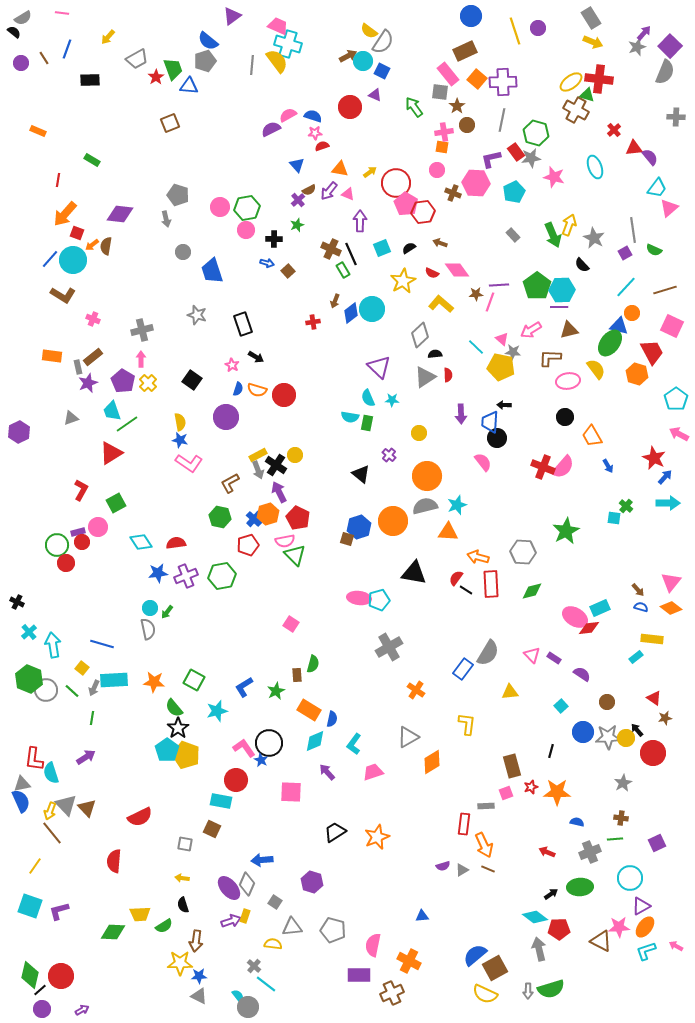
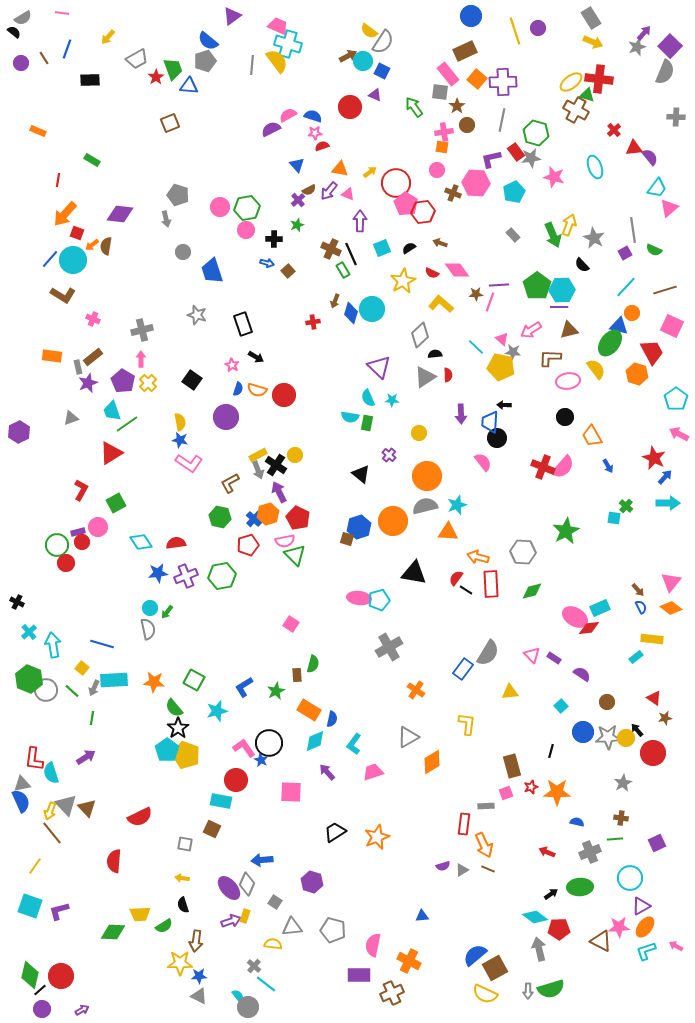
blue diamond at (351, 313): rotated 35 degrees counterclockwise
blue semicircle at (641, 607): rotated 48 degrees clockwise
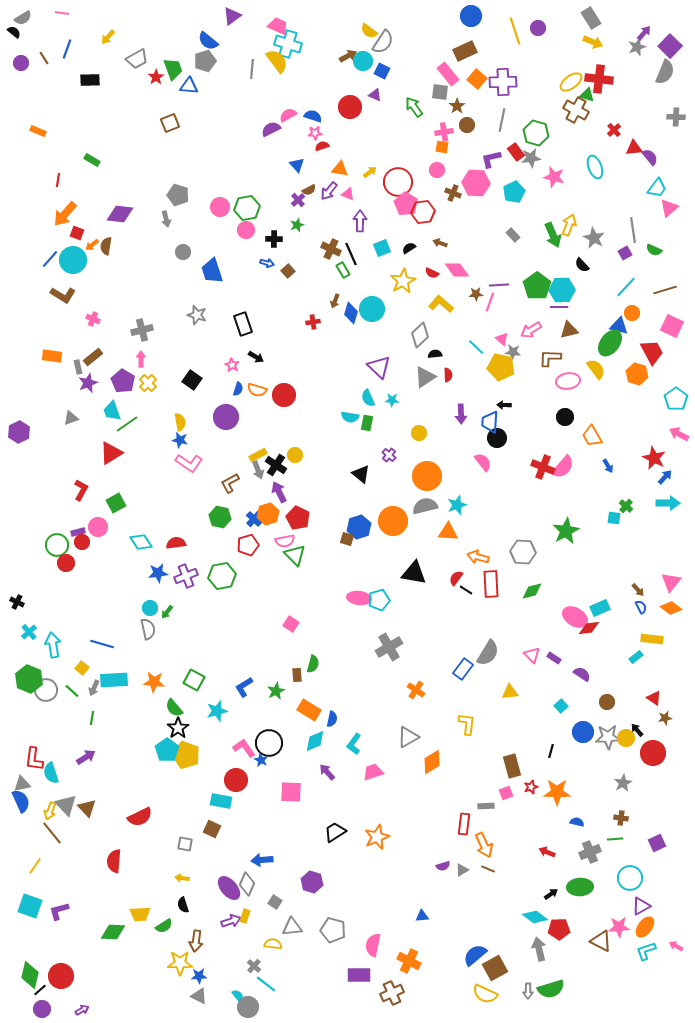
gray line at (252, 65): moved 4 px down
red circle at (396, 183): moved 2 px right, 1 px up
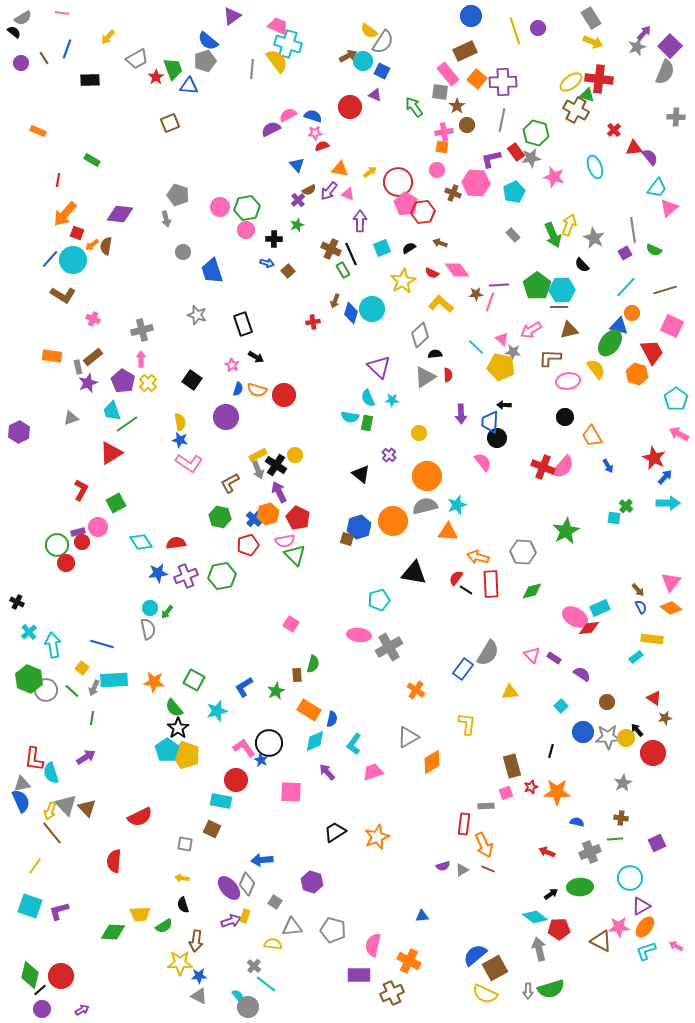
pink ellipse at (359, 598): moved 37 px down
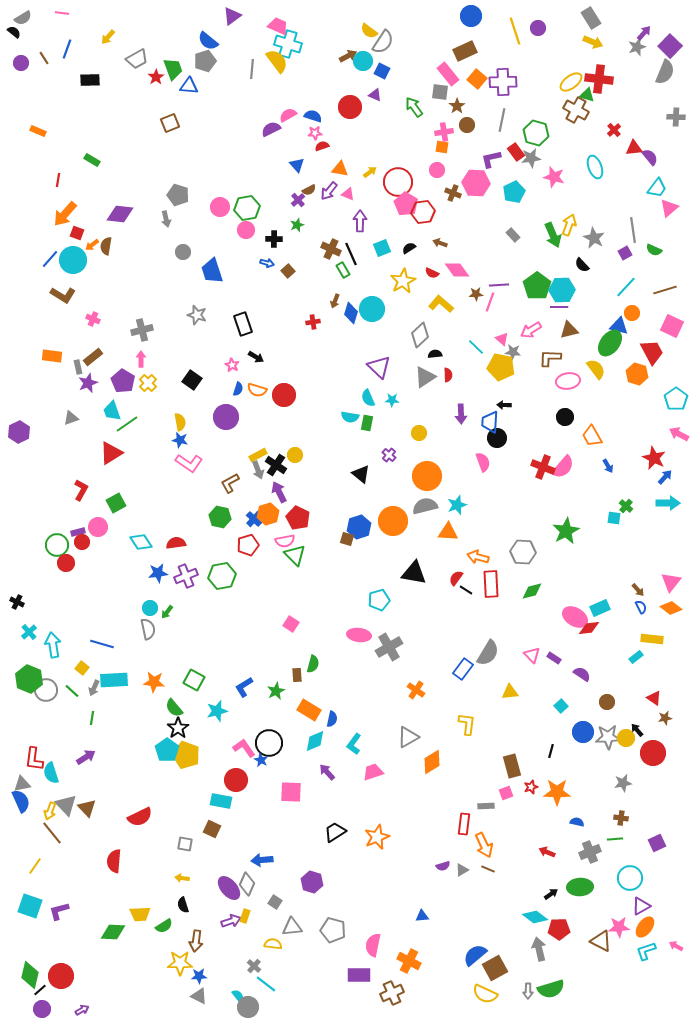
pink semicircle at (483, 462): rotated 18 degrees clockwise
gray star at (623, 783): rotated 18 degrees clockwise
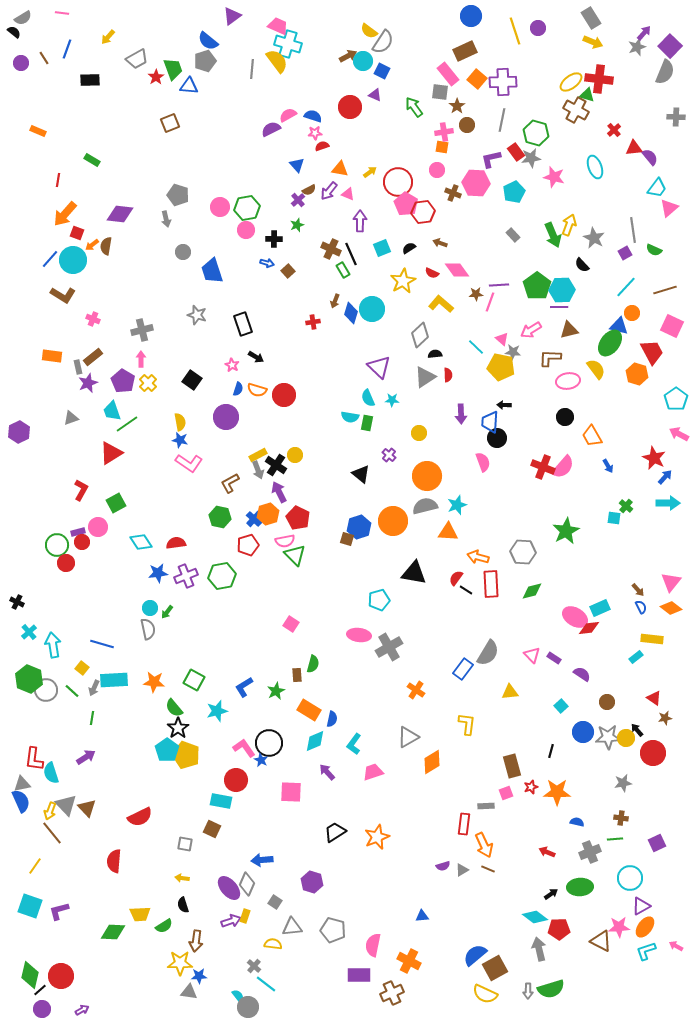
gray triangle at (199, 996): moved 10 px left, 4 px up; rotated 18 degrees counterclockwise
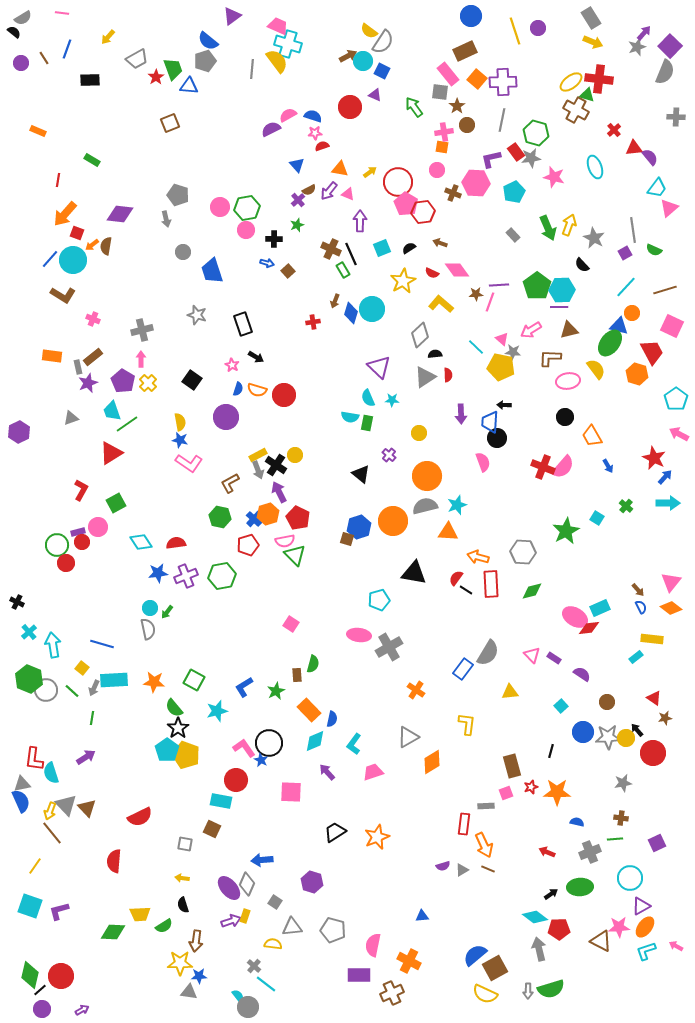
green arrow at (553, 235): moved 5 px left, 7 px up
cyan square at (614, 518): moved 17 px left; rotated 24 degrees clockwise
orange rectangle at (309, 710): rotated 15 degrees clockwise
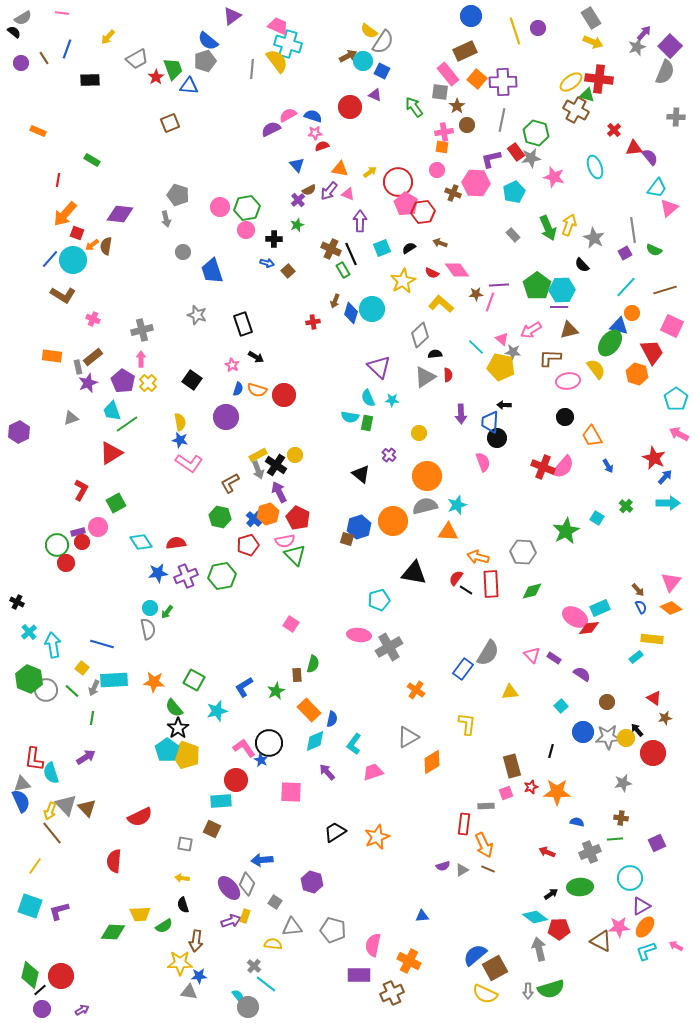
cyan rectangle at (221, 801): rotated 15 degrees counterclockwise
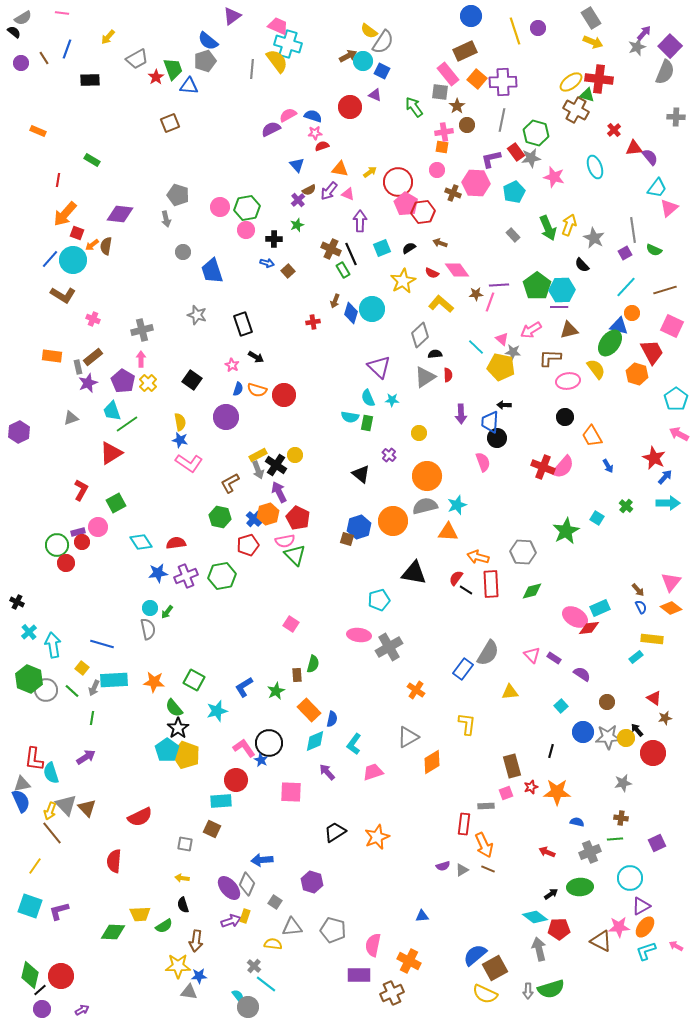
yellow star at (180, 963): moved 2 px left, 3 px down
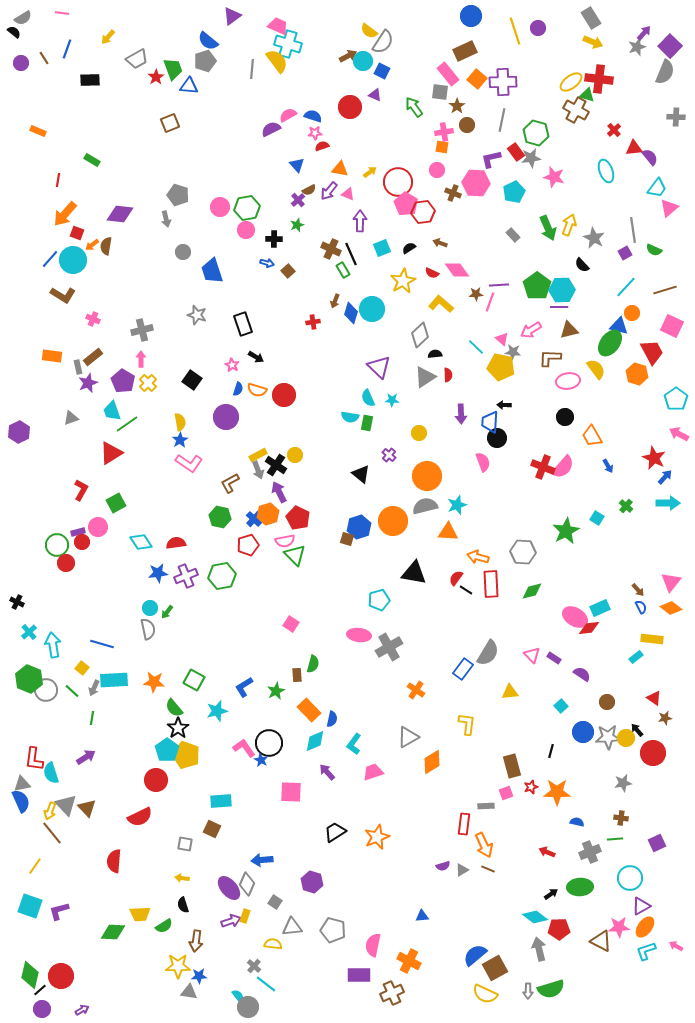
cyan ellipse at (595, 167): moved 11 px right, 4 px down
blue star at (180, 440): rotated 28 degrees clockwise
red circle at (236, 780): moved 80 px left
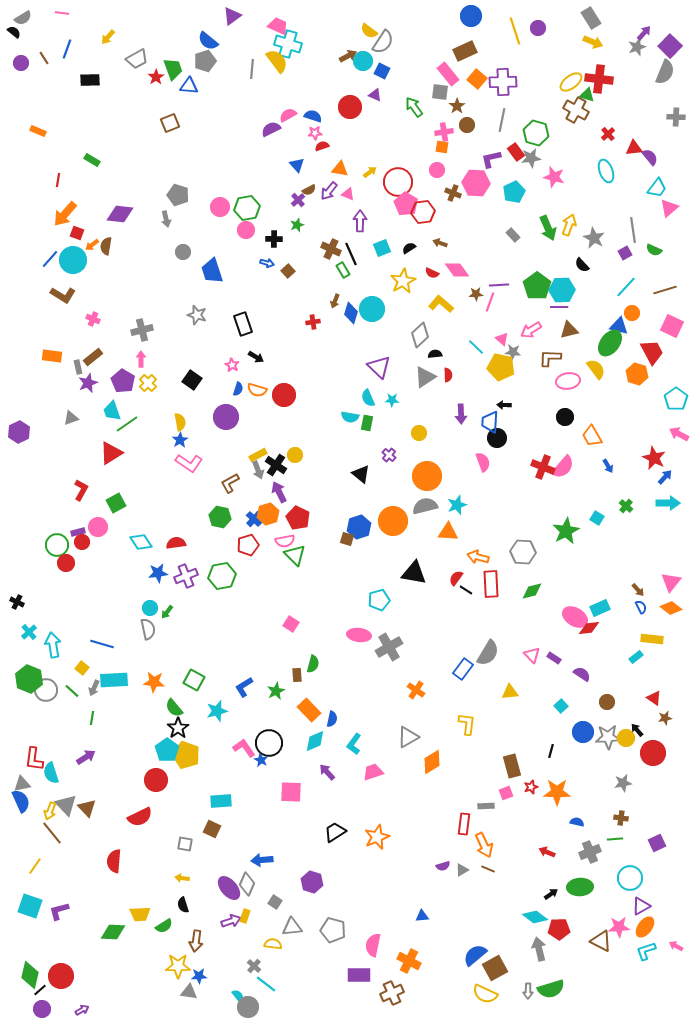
red cross at (614, 130): moved 6 px left, 4 px down
